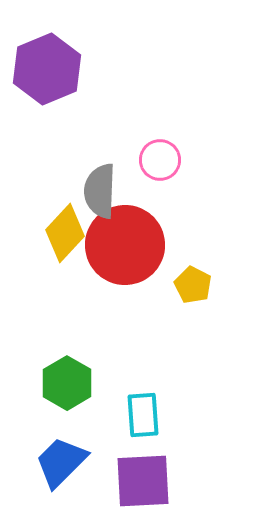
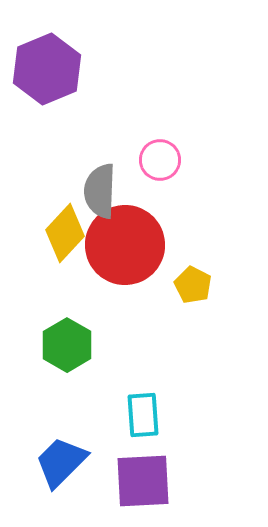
green hexagon: moved 38 px up
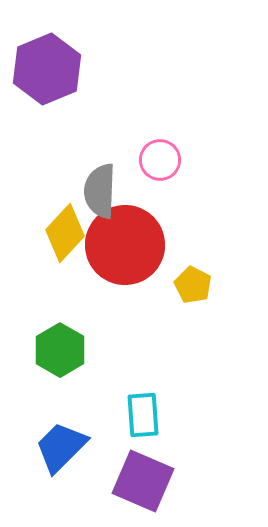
green hexagon: moved 7 px left, 5 px down
blue trapezoid: moved 15 px up
purple square: rotated 26 degrees clockwise
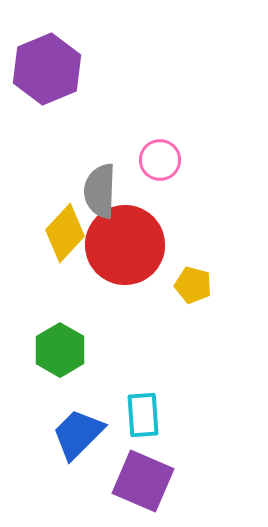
yellow pentagon: rotated 12 degrees counterclockwise
blue trapezoid: moved 17 px right, 13 px up
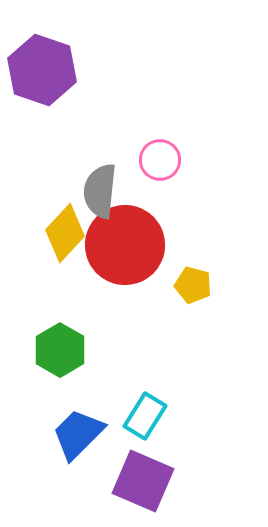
purple hexagon: moved 5 px left, 1 px down; rotated 18 degrees counterclockwise
gray semicircle: rotated 4 degrees clockwise
cyan rectangle: moved 2 px right, 1 px down; rotated 36 degrees clockwise
